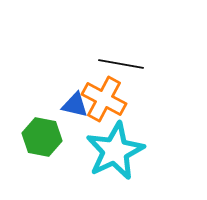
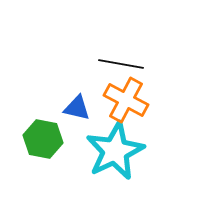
orange cross: moved 22 px right, 1 px down
blue triangle: moved 2 px right, 3 px down
green hexagon: moved 1 px right, 2 px down
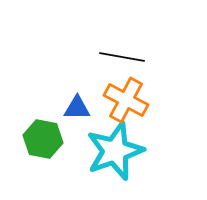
black line: moved 1 px right, 7 px up
blue triangle: rotated 12 degrees counterclockwise
cyan star: rotated 6 degrees clockwise
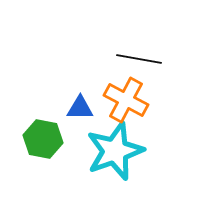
black line: moved 17 px right, 2 px down
blue triangle: moved 3 px right
